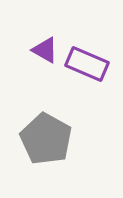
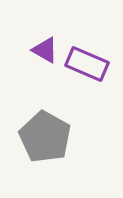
gray pentagon: moved 1 px left, 2 px up
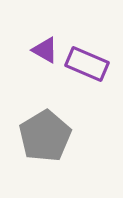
gray pentagon: moved 1 px up; rotated 12 degrees clockwise
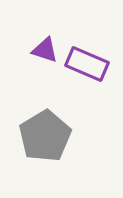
purple triangle: rotated 12 degrees counterclockwise
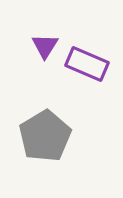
purple triangle: moved 4 px up; rotated 44 degrees clockwise
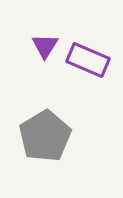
purple rectangle: moved 1 px right, 4 px up
